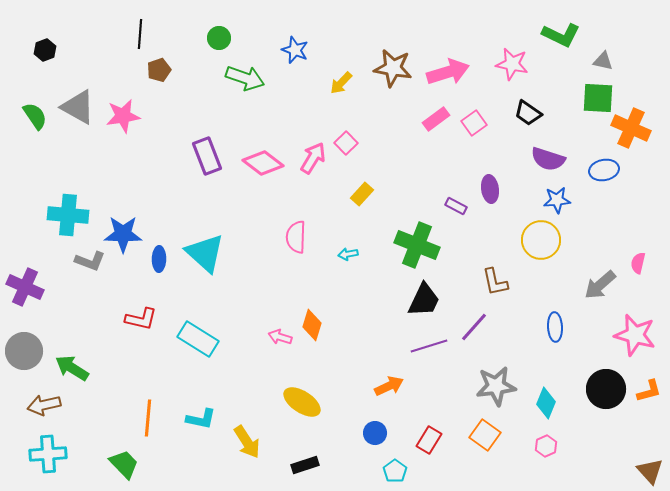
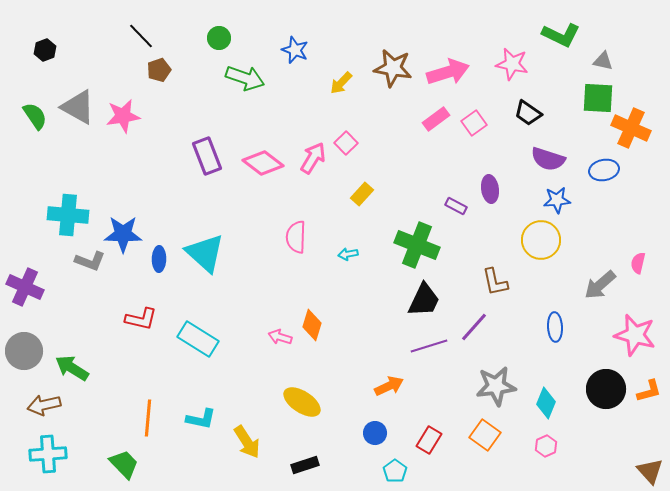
black line at (140, 34): moved 1 px right, 2 px down; rotated 48 degrees counterclockwise
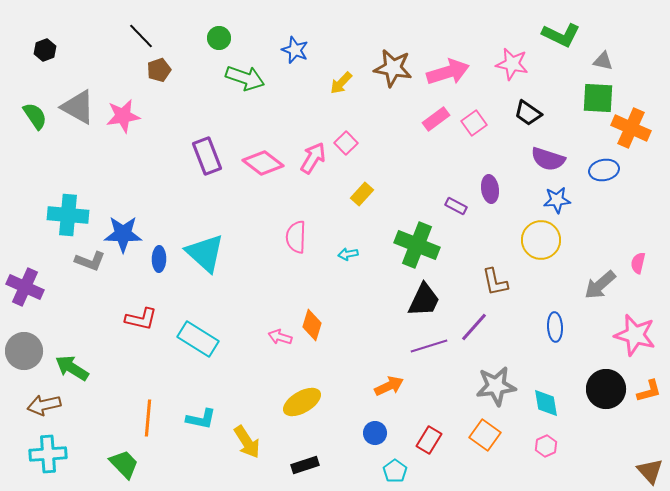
yellow ellipse at (302, 402): rotated 63 degrees counterclockwise
cyan diamond at (546, 403): rotated 32 degrees counterclockwise
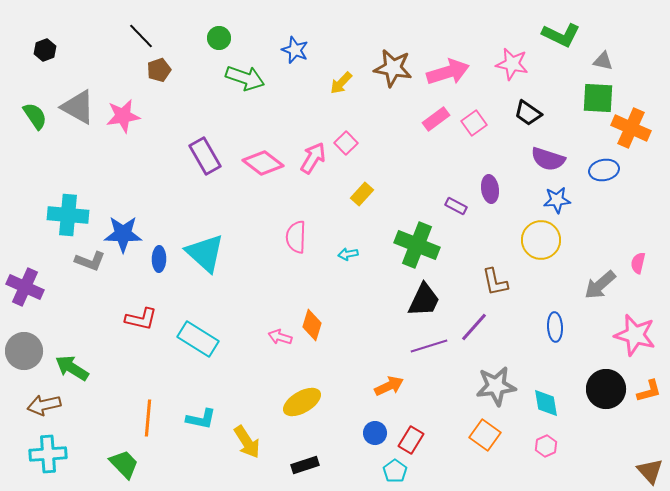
purple rectangle at (207, 156): moved 2 px left; rotated 9 degrees counterclockwise
red rectangle at (429, 440): moved 18 px left
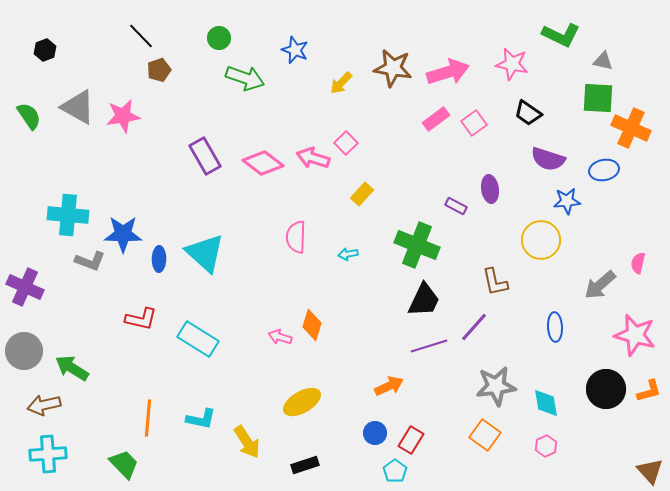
green semicircle at (35, 116): moved 6 px left
pink arrow at (313, 158): rotated 104 degrees counterclockwise
blue star at (557, 200): moved 10 px right, 1 px down
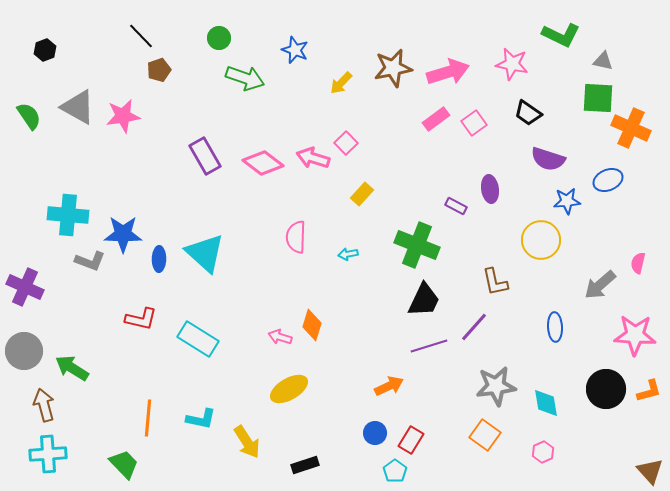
brown star at (393, 68): rotated 21 degrees counterclockwise
blue ellipse at (604, 170): moved 4 px right, 10 px down; rotated 12 degrees counterclockwise
pink star at (635, 335): rotated 12 degrees counterclockwise
yellow ellipse at (302, 402): moved 13 px left, 13 px up
brown arrow at (44, 405): rotated 88 degrees clockwise
pink hexagon at (546, 446): moved 3 px left, 6 px down
